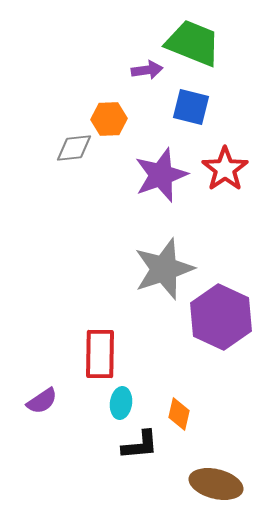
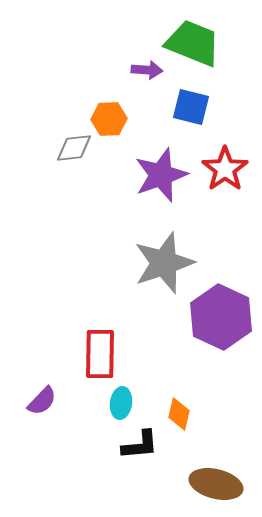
purple arrow: rotated 12 degrees clockwise
gray star: moved 6 px up
purple semicircle: rotated 12 degrees counterclockwise
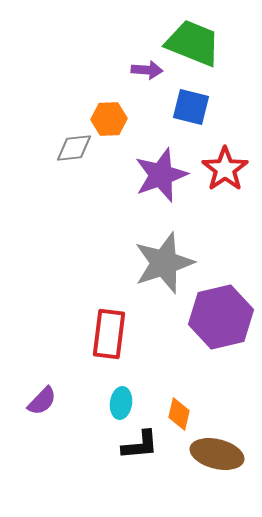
purple hexagon: rotated 22 degrees clockwise
red rectangle: moved 9 px right, 20 px up; rotated 6 degrees clockwise
brown ellipse: moved 1 px right, 30 px up
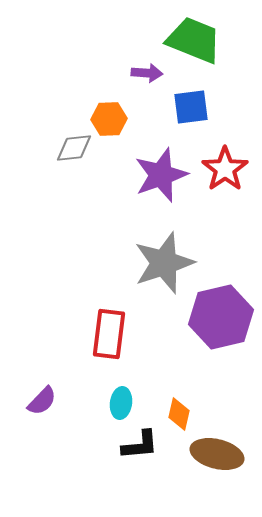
green trapezoid: moved 1 px right, 3 px up
purple arrow: moved 3 px down
blue square: rotated 21 degrees counterclockwise
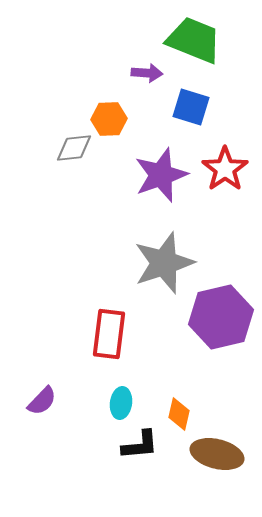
blue square: rotated 24 degrees clockwise
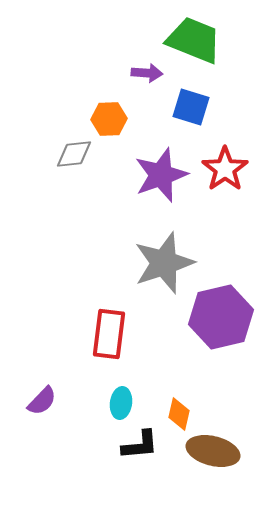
gray diamond: moved 6 px down
brown ellipse: moved 4 px left, 3 px up
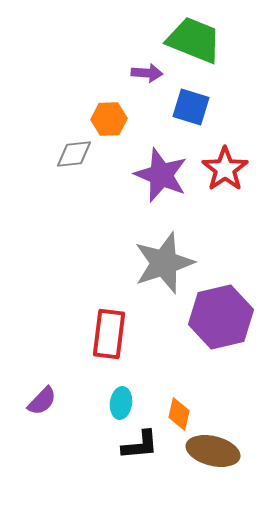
purple star: rotated 30 degrees counterclockwise
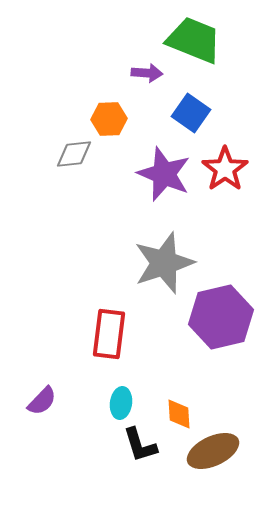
blue square: moved 6 px down; rotated 18 degrees clockwise
purple star: moved 3 px right, 1 px up
orange diamond: rotated 16 degrees counterclockwise
black L-shape: rotated 78 degrees clockwise
brown ellipse: rotated 39 degrees counterclockwise
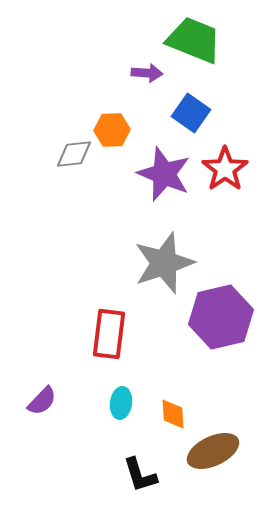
orange hexagon: moved 3 px right, 11 px down
orange diamond: moved 6 px left
black L-shape: moved 30 px down
